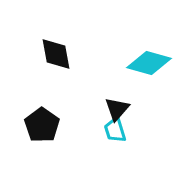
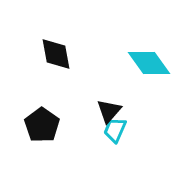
cyan diamond: rotated 39 degrees clockwise
black triangle: moved 8 px left, 2 px down
cyan trapezoid: rotated 40 degrees clockwise
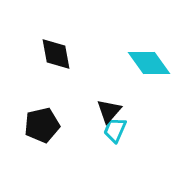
black pentagon: rotated 24 degrees clockwise
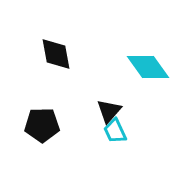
cyan diamond: moved 1 px left, 4 px down
black pentagon: rotated 12 degrees clockwise
cyan trapezoid: moved 1 px down; rotated 48 degrees counterclockwise
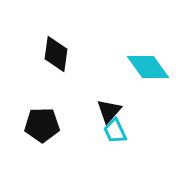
black diamond: rotated 18 degrees clockwise
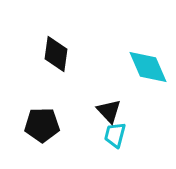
cyan diamond: rotated 12 degrees clockwise
black triangle: rotated 24 degrees counterclockwise
cyan trapezoid: moved 4 px down; rotated 40 degrees clockwise
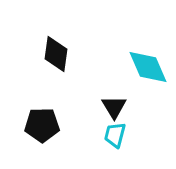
black triangle: moved 5 px right, 4 px up; rotated 12 degrees clockwise
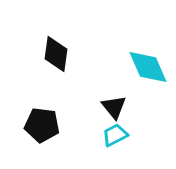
black triangle: rotated 8 degrees counterclockwise
black pentagon: rotated 8 degrees clockwise
cyan trapezoid: rotated 48 degrees clockwise
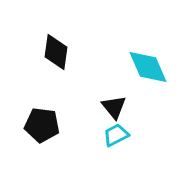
black diamond: moved 2 px up
cyan trapezoid: moved 1 px right
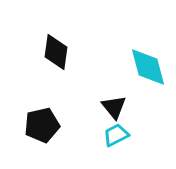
cyan diamond: rotated 9 degrees clockwise
black pentagon: rotated 20 degrees counterclockwise
